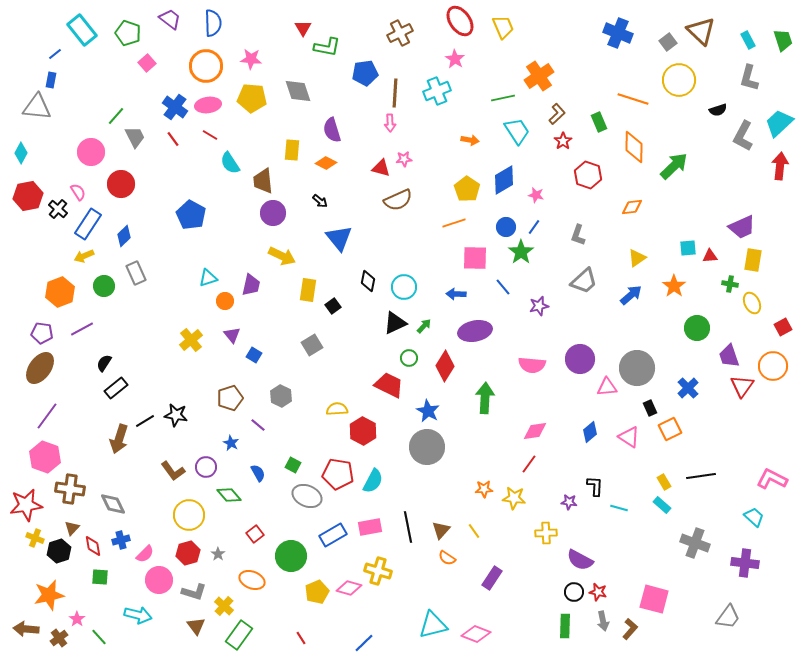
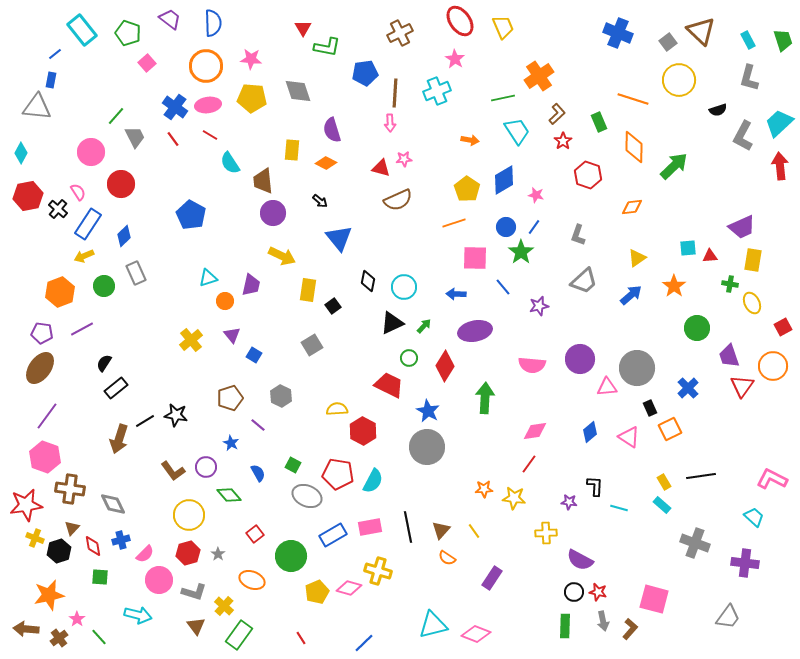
red arrow at (780, 166): rotated 12 degrees counterclockwise
black triangle at (395, 323): moved 3 px left
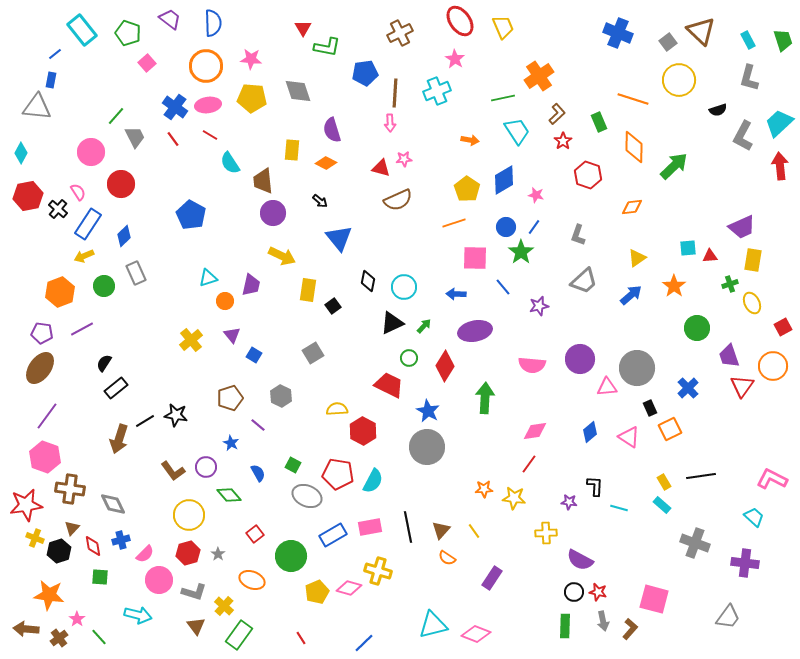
green cross at (730, 284): rotated 28 degrees counterclockwise
gray square at (312, 345): moved 1 px right, 8 px down
orange star at (49, 595): rotated 20 degrees clockwise
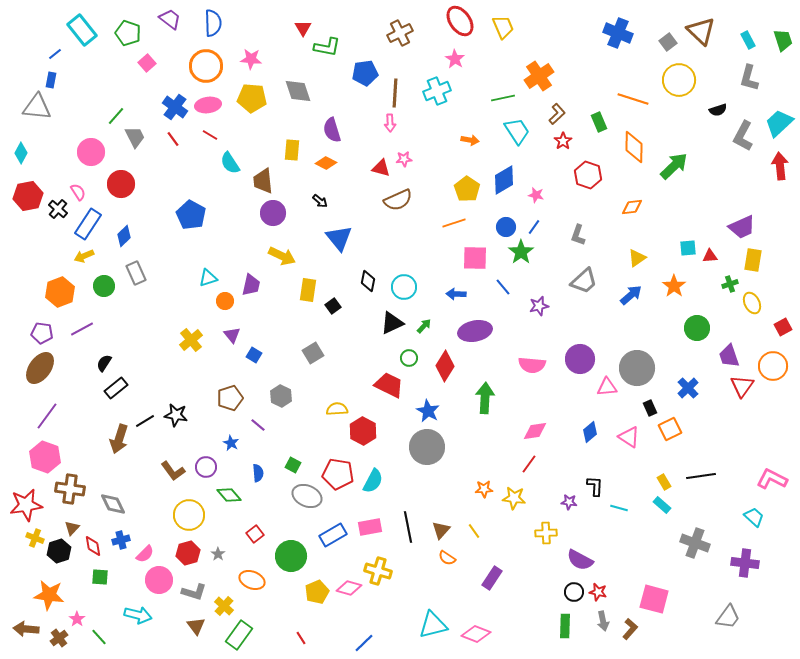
blue semicircle at (258, 473): rotated 24 degrees clockwise
